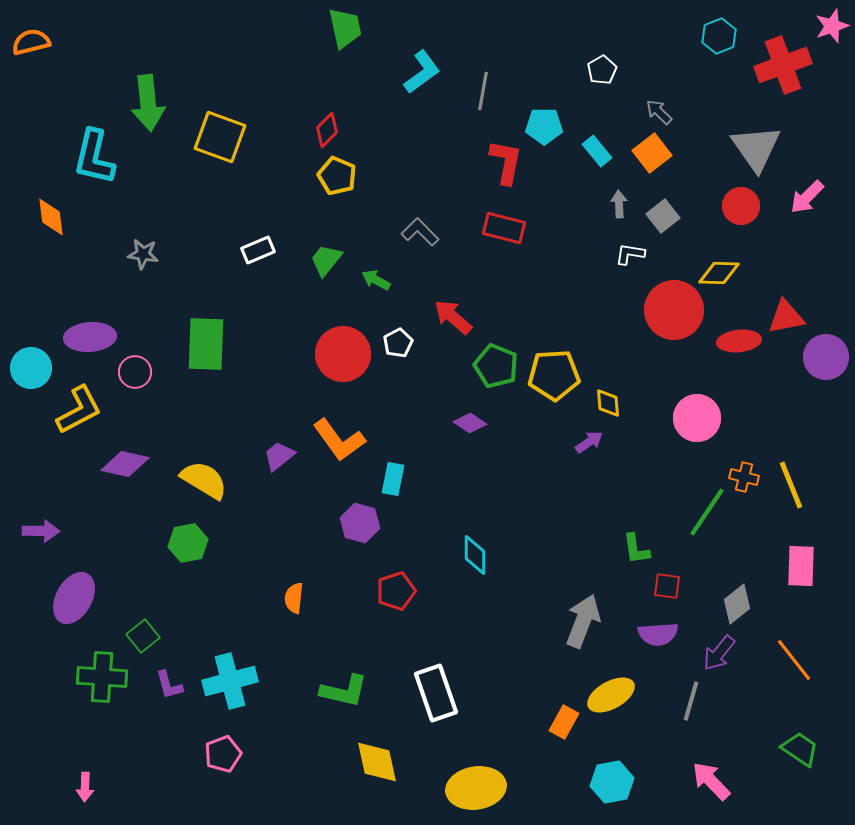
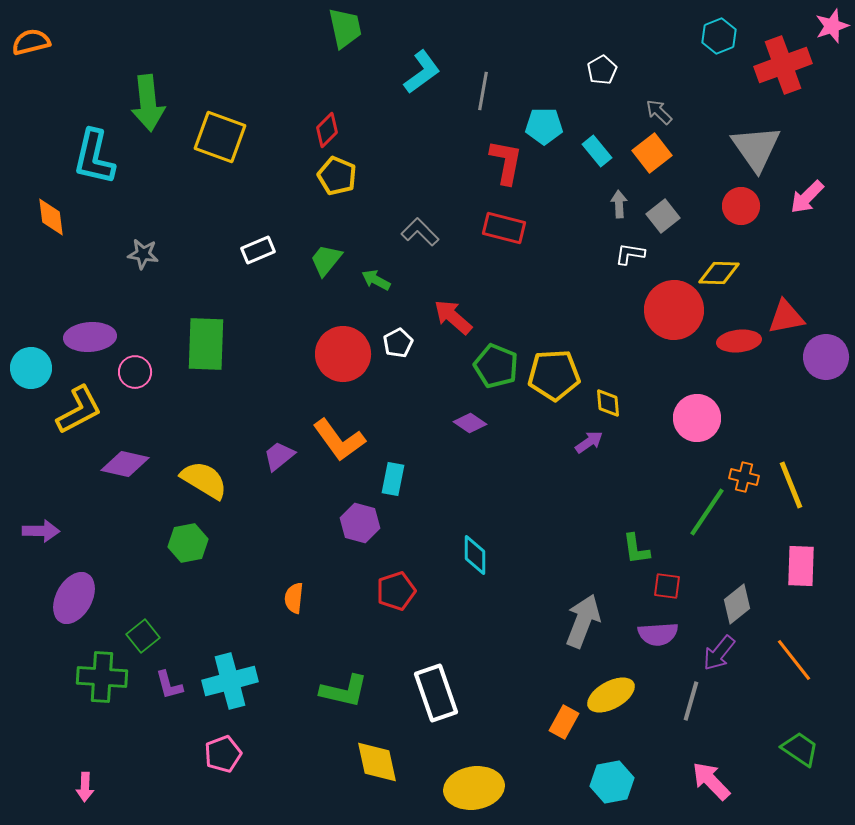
yellow ellipse at (476, 788): moved 2 px left
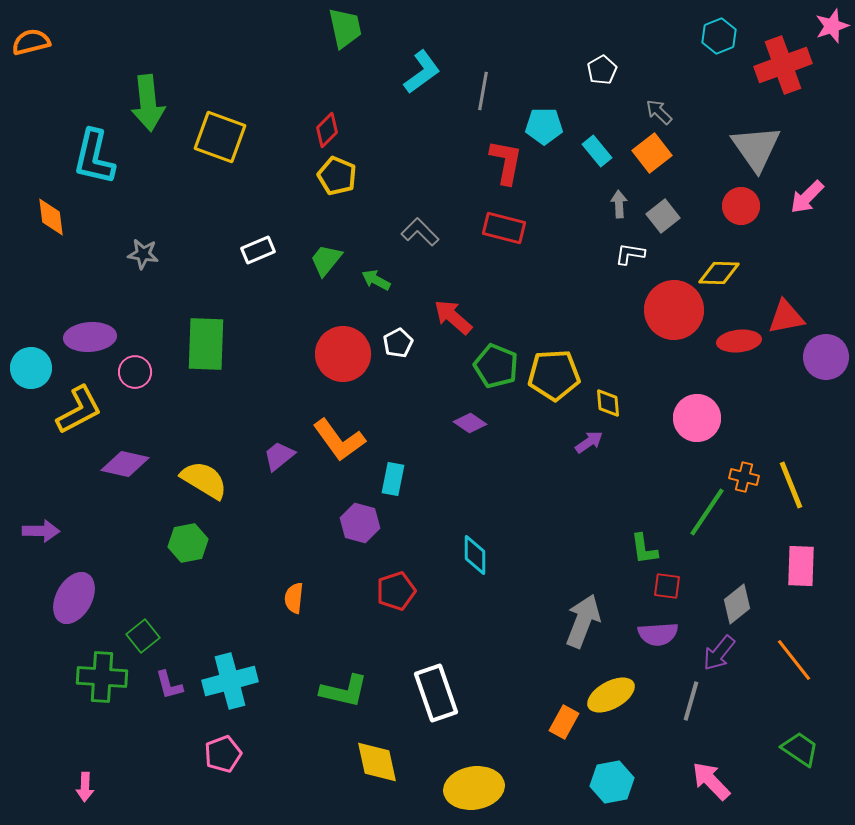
green L-shape at (636, 549): moved 8 px right
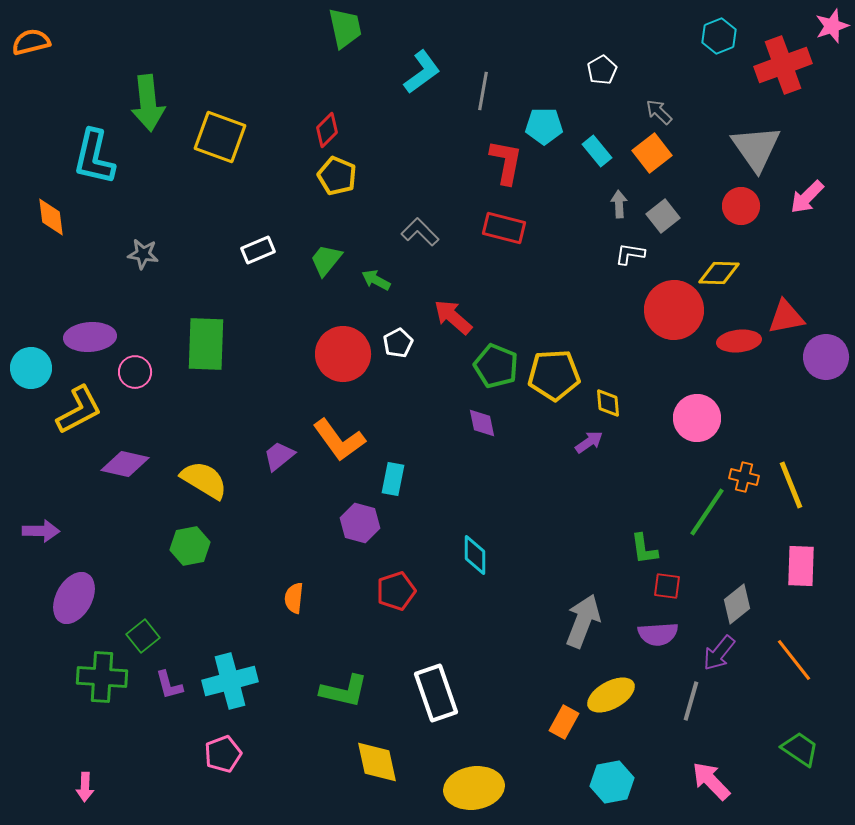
purple diamond at (470, 423): moved 12 px right; rotated 44 degrees clockwise
green hexagon at (188, 543): moved 2 px right, 3 px down
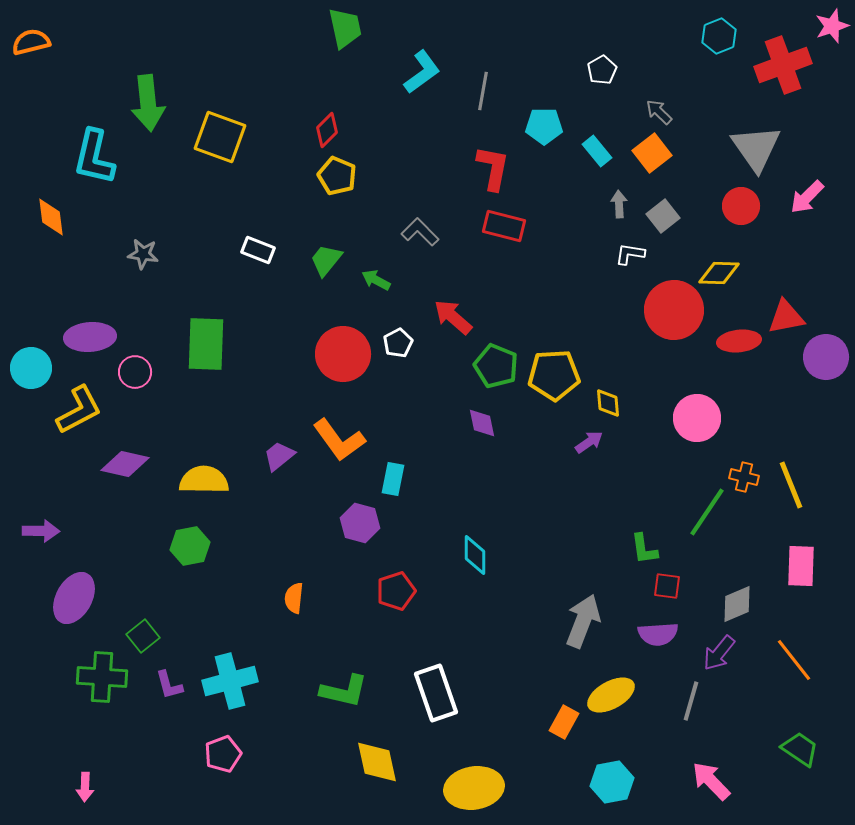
red L-shape at (506, 162): moved 13 px left, 6 px down
red rectangle at (504, 228): moved 2 px up
white rectangle at (258, 250): rotated 44 degrees clockwise
yellow semicircle at (204, 480): rotated 30 degrees counterclockwise
gray diamond at (737, 604): rotated 15 degrees clockwise
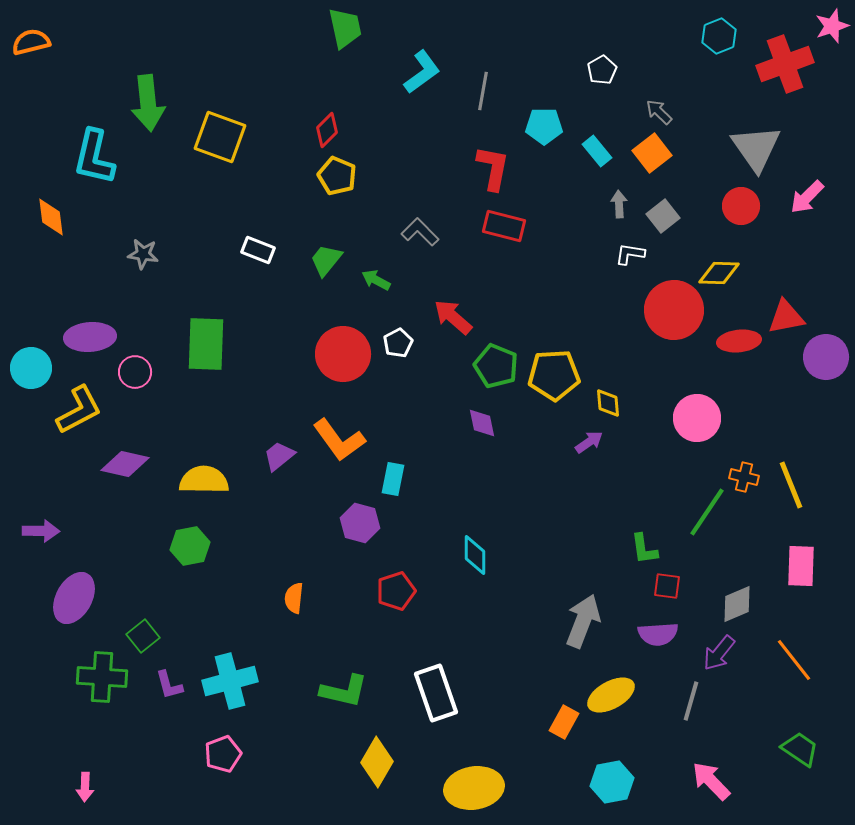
red cross at (783, 65): moved 2 px right, 1 px up
yellow diamond at (377, 762): rotated 42 degrees clockwise
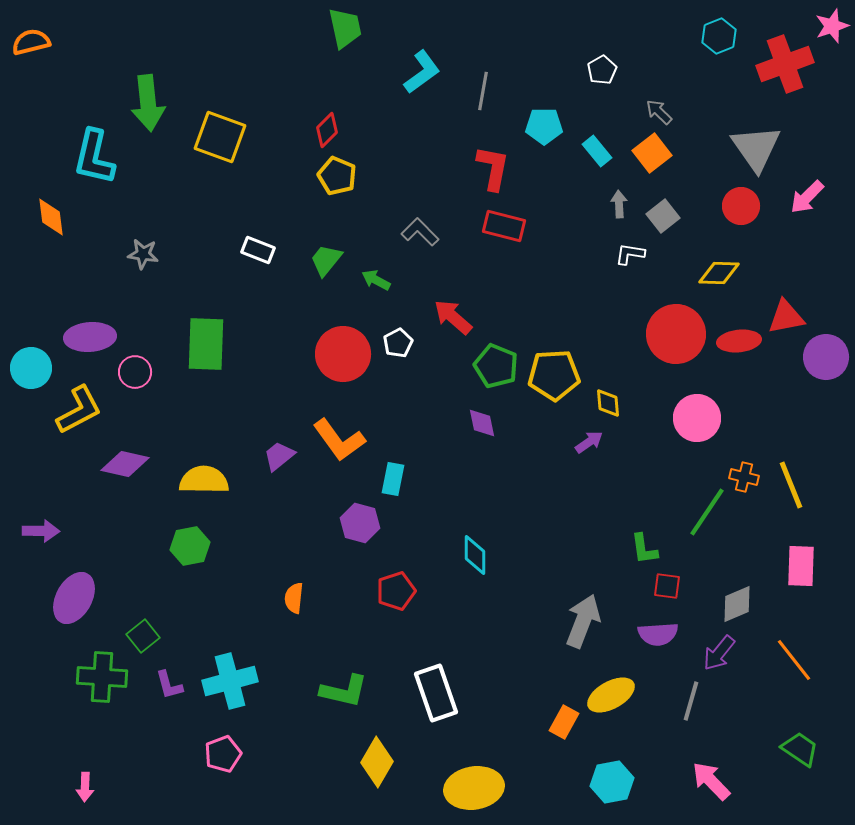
red circle at (674, 310): moved 2 px right, 24 px down
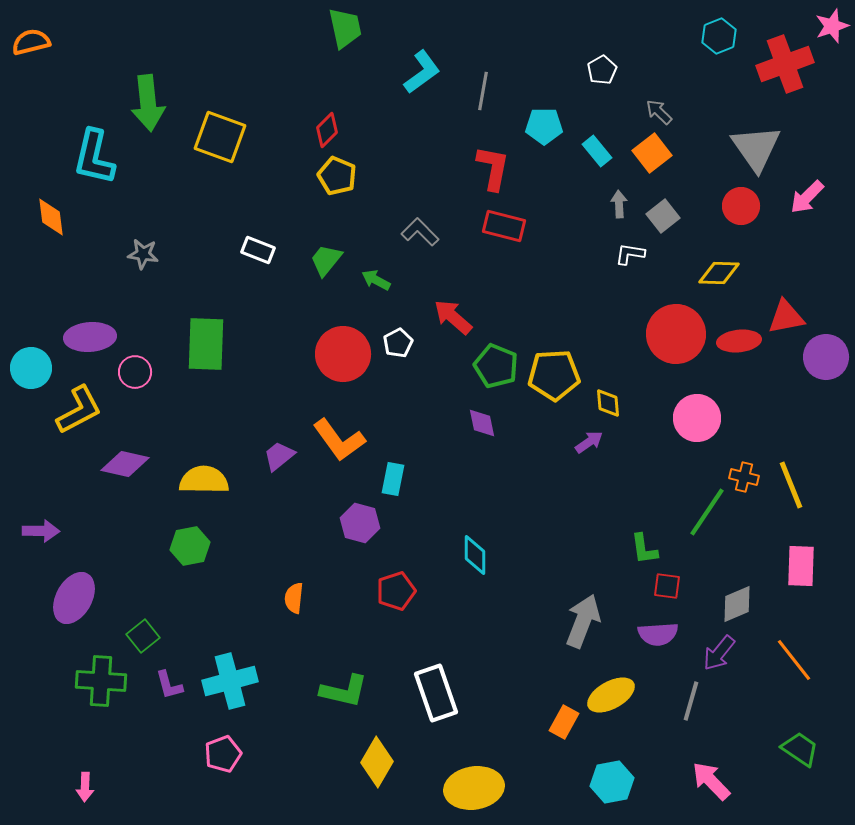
green cross at (102, 677): moved 1 px left, 4 px down
